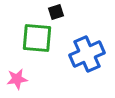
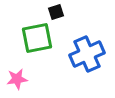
green square: rotated 16 degrees counterclockwise
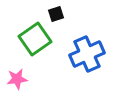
black square: moved 2 px down
green square: moved 2 px left, 1 px down; rotated 24 degrees counterclockwise
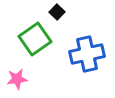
black square: moved 1 px right, 2 px up; rotated 28 degrees counterclockwise
blue cross: rotated 12 degrees clockwise
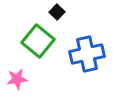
green square: moved 3 px right, 2 px down; rotated 16 degrees counterclockwise
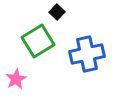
green square: rotated 20 degrees clockwise
pink star: moved 1 px left; rotated 20 degrees counterclockwise
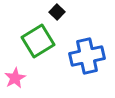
blue cross: moved 2 px down
pink star: moved 1 px left, 1 px up
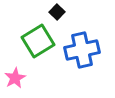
blue cross: moved 5 px left, 6 px up
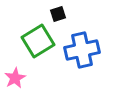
black square: moved 1 px right, 2 px down; rotated 28 degrees clockwise
